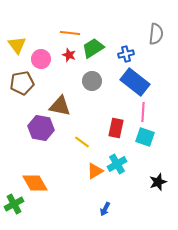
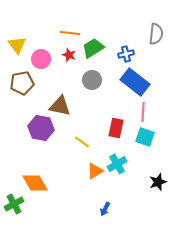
gray circle: moved 1 px up
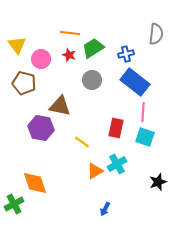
brown pentagon: moved 2 px right; rotated 25 degrees clockwise
orange diamond: rotated 12 degrees clockwise
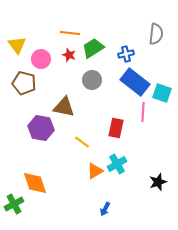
brown triangle: moved 4 px right, 1 px down
cyan square: moved 17 px right, 44 px up
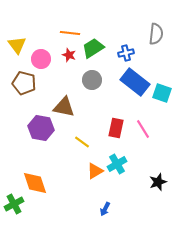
blue cross: moved 1 px up
pink line: moved 17 px down; rotated 36 degrees counterclockwise
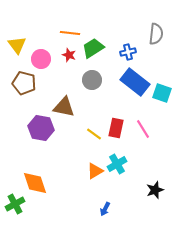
blue cross: moved 2 px right, 1 px up
yellow line: moved 12 px right, 8 px up
black star: moved 3 px left, 8 px down
green cross: moved 1 px right
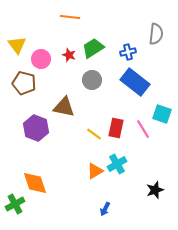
orange line: moved 16 px up
cyan square: moved 21 px down
purple hexagon: moved 5 px left; rotated 10 degrees clockwise
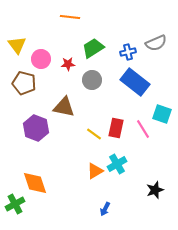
gray semicircle: moved 9 px down; rotated 60 degrees clockwise
red star: moved 1 px left, 9 px down; rotated 24 degrees counterclockwise
